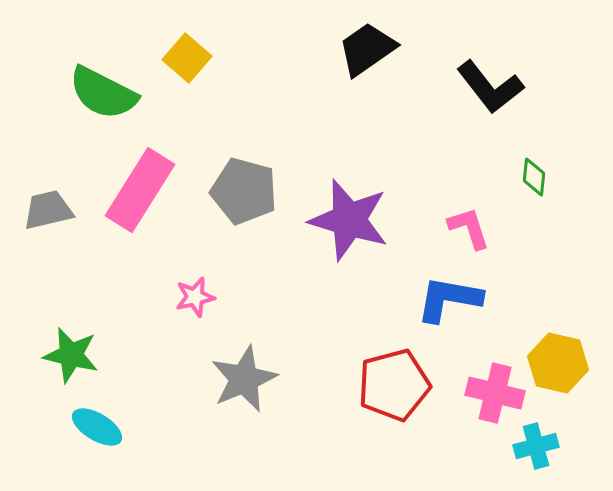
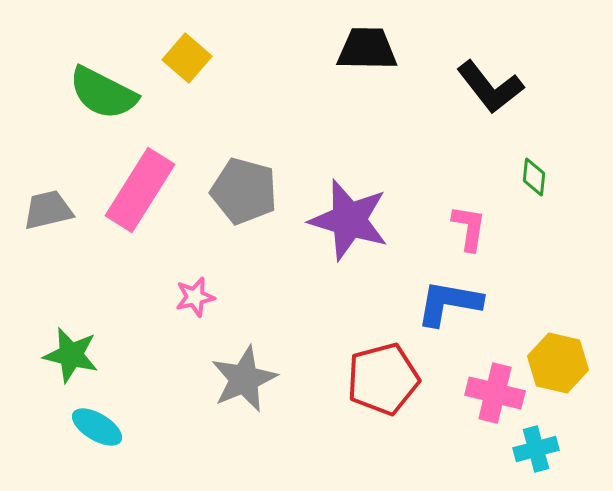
black trapezoid: rotated 36 degrees clockwise
pink L-shape: rotated 27 degrees clockwise
blue L-shape: moved 4 px down
red pentagon: moved 11 px left, 6 px up
cyan cross: moved 3 px down
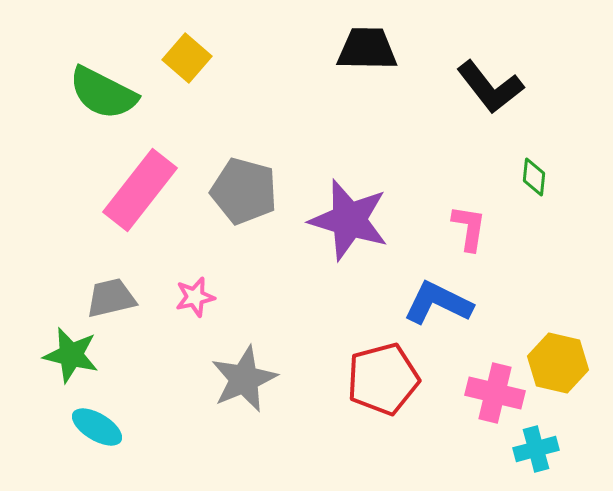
pink rectangle: rotated 6 degrees clockwise
gray trapezoid: moved 63 px right, 88 px down
blue L-shape: moved 11 px left; rotated 16 degrees clockwise
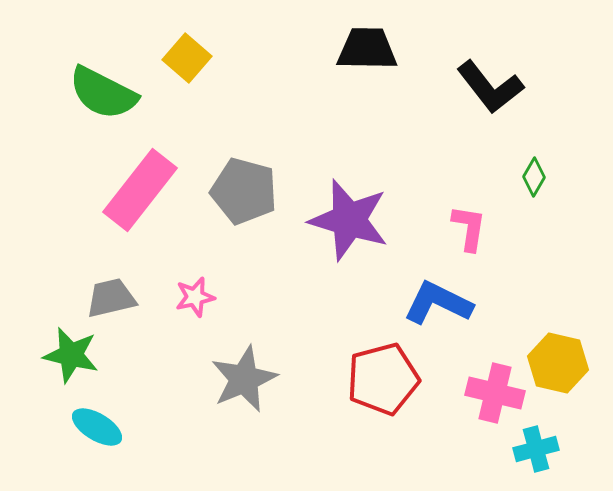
green diamond: rotated 24 degrees clockwise
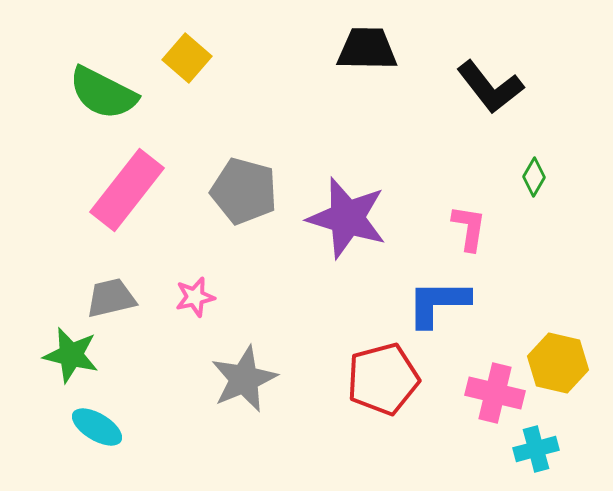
pink rectangle: moved 13 px left
purple star: moved 2 px left, 2 px up
blue L-shape: rotated 26 degrees counterclockwise
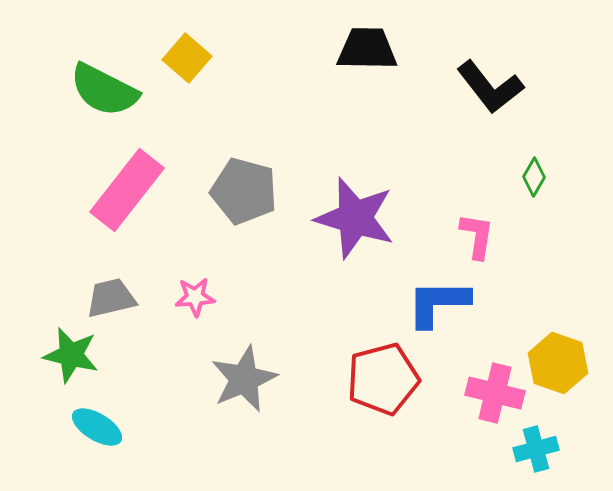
green semicircle: moved 1 px right, 3 px up
purple star: moved 8 px right
pink L-shape: moved 8 px right, 8 px down
pink star: rotated 9 degrees clockwise
yellow hexagon: rotated 6 degrees clockwise
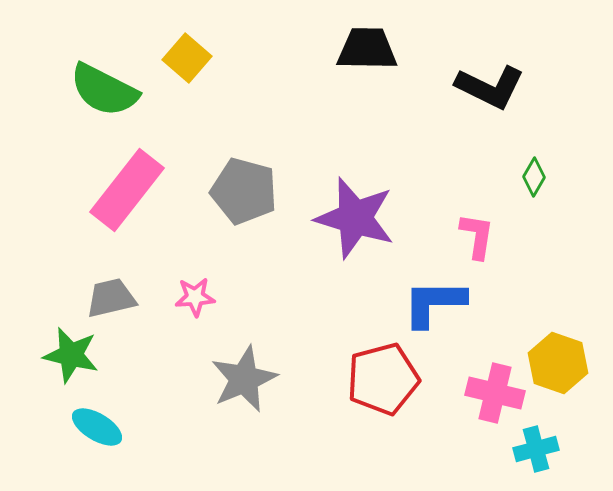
black L-shape: rotated 26 degrees counterclockwise
blue L-shape: moved 4 px left
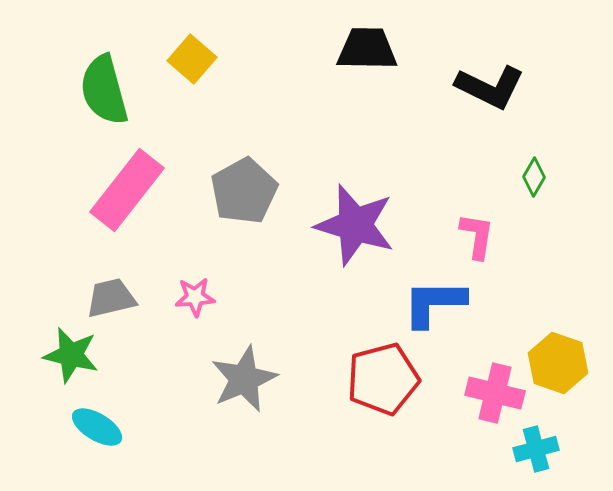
yellow square: moved 5 px right, 1 px down
green semicircle: rotated 48 degrees clockwise
gray pentagon: rotated 28 degrees clockwise
purple star: moved 7 px down
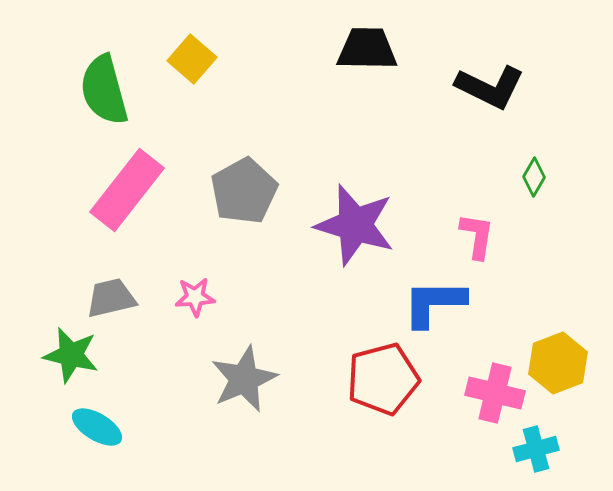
yellow hexagon: rotated 20 degrees clockwise
